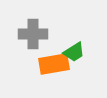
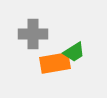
orange rectangle: moved 1 px right, 1 px up
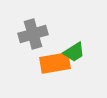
gray cross: rotated 16 degrees counterclockwise
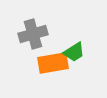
orange rectangle: moved 2 px left
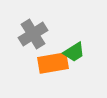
gray cross: rotated 16 degrees counterclockwise
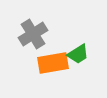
green trapezoid: moved 4 px right, 2 px down
